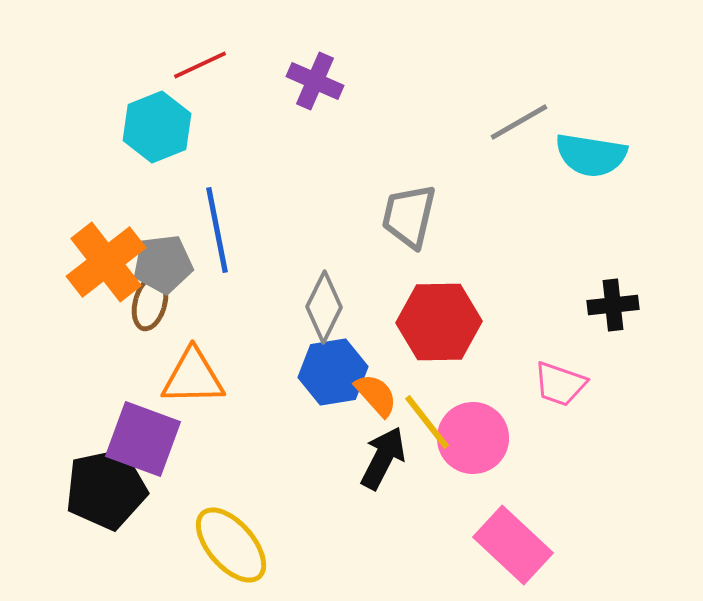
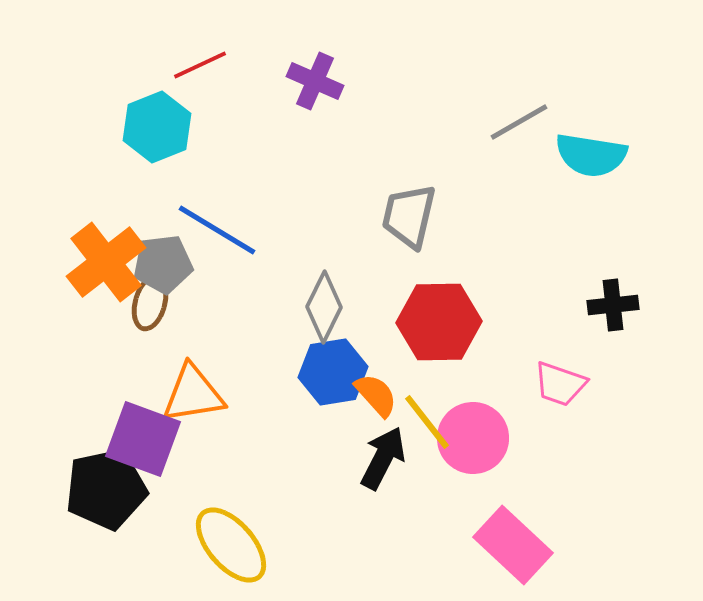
blue line: rotated 48 degrees counterclockwise
orange triangle: moved 17 px down; rotated 8 degrees counterclockwise
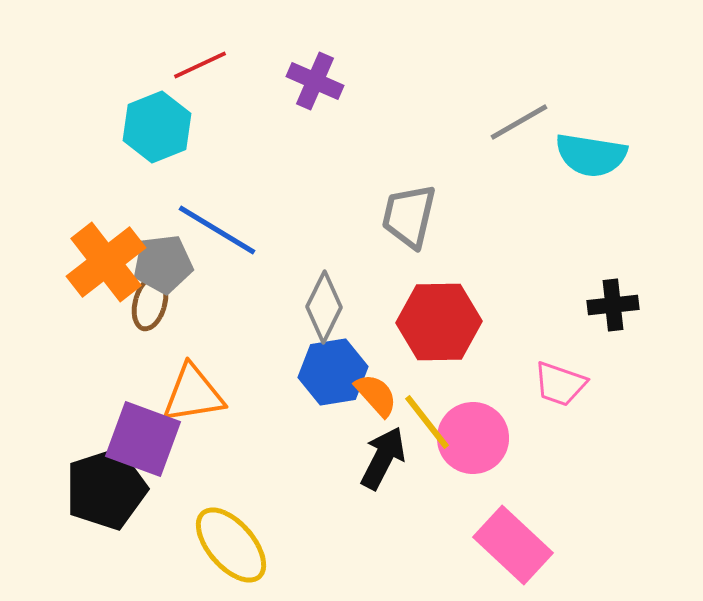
black pentagon: rotated 6 degrees counterclockwise
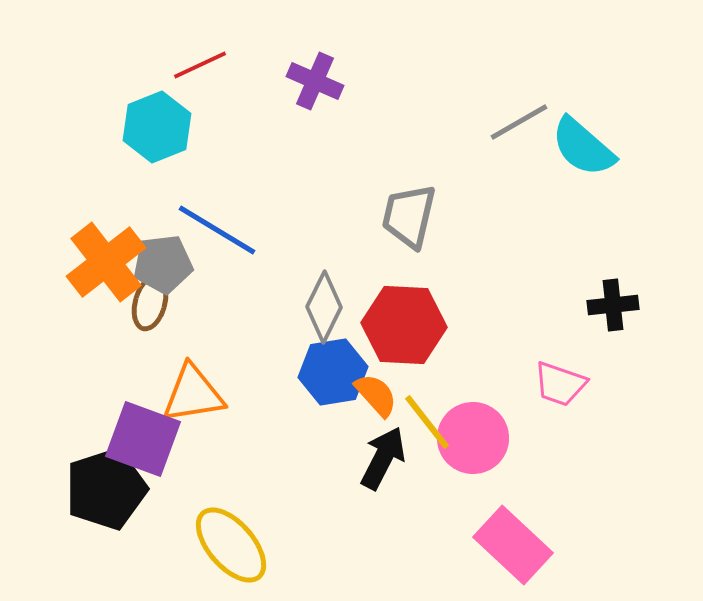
cyan semicircle: moved 8 px left, 8 px up; rotated 32 degrees clockwise
red hexagon: moved 35 px left, 3 px down; rotated 4 degrees clockwise
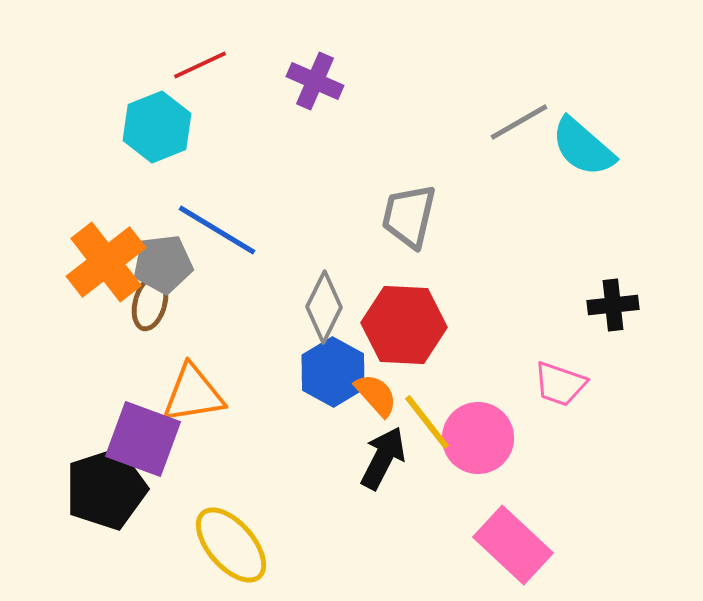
blue hexagon: rotated 22 degrees counterclockwise
pink circle: moved 5 px right
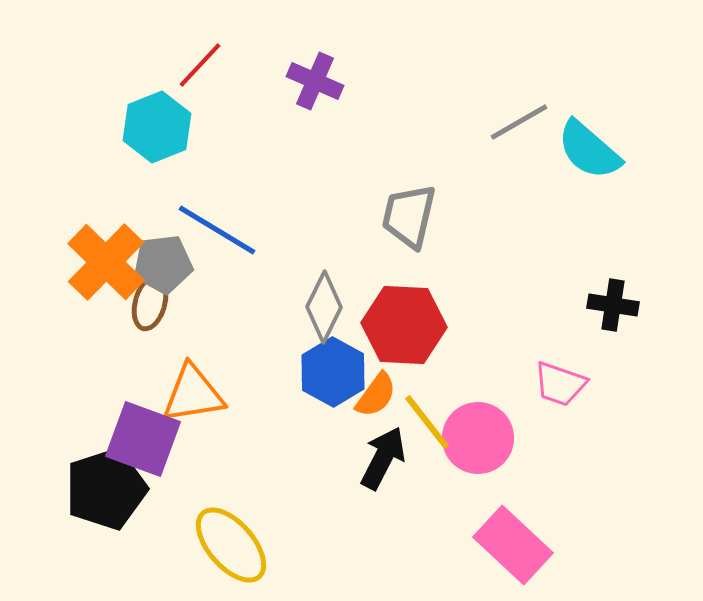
red line: rotated 22 degrees counterclockwise
cyan semicircle: moved 6 px right, 3 px down
orange cross: rotated 8 degrees counterclockwise
black cross: rotated 15 degrees clockwise
orange semicircle: rotated 78 degrees clockwise
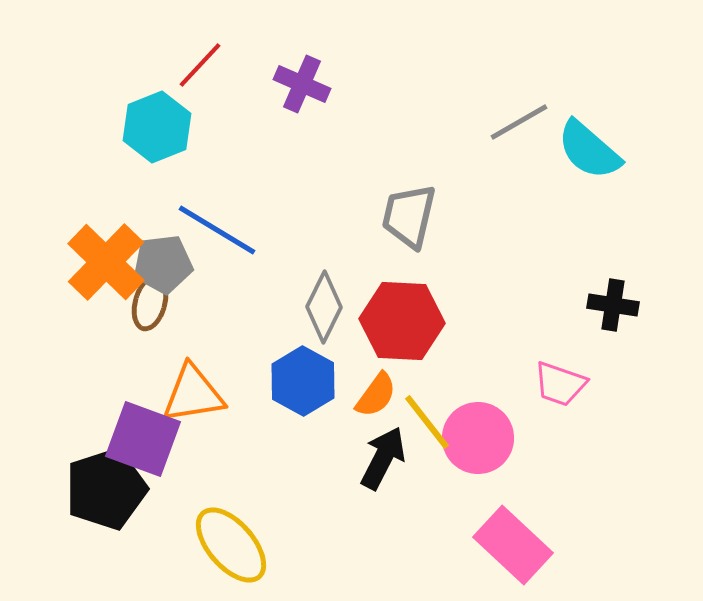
purple cross: moved 13 px left, 3 px down
red hexagon: moved 2 px left, 4 px up
blue hexagon: moved 30 px left, 9 px down
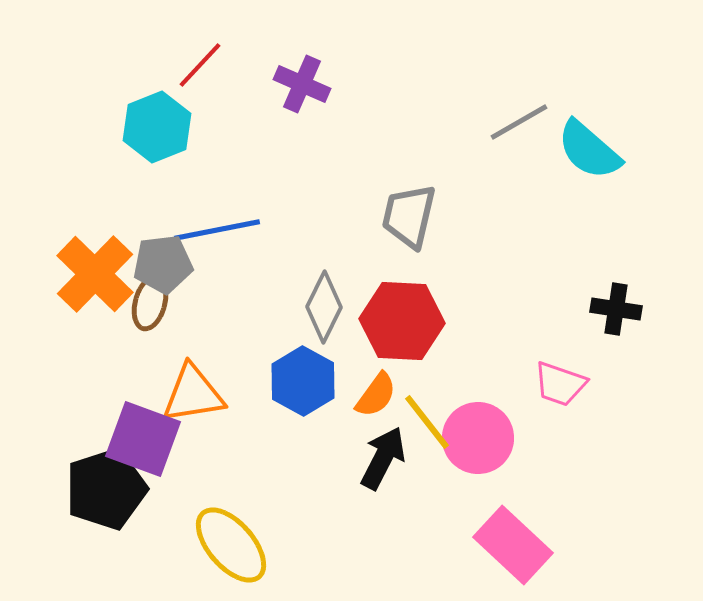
blue line: rotated 42 degrees counterclockwise
orange cross: moved 11 px left, 12 px down
black cross: moved 3 px right, 4 px down
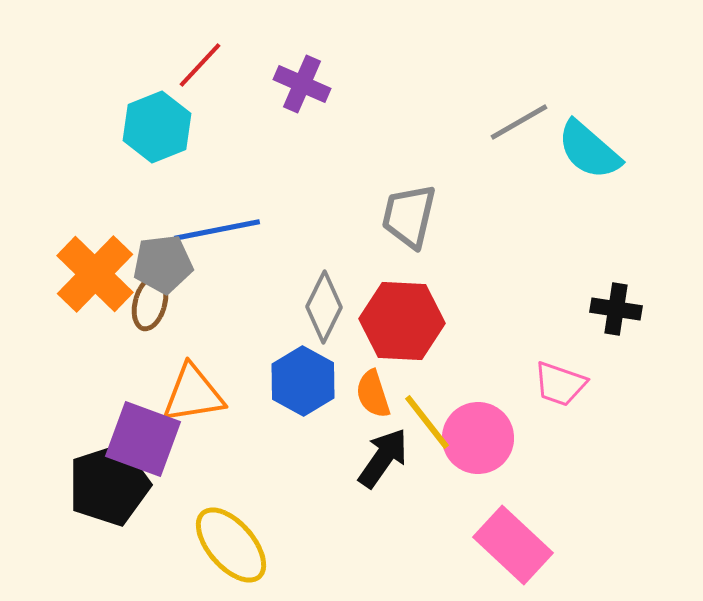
orange semicircle: moved 3 px left, 1 px up; rotated 126 degrees clockwise
black arrow: rotated 8 degrees clockwise
black pentagon: moved 3 px right, 4 px up
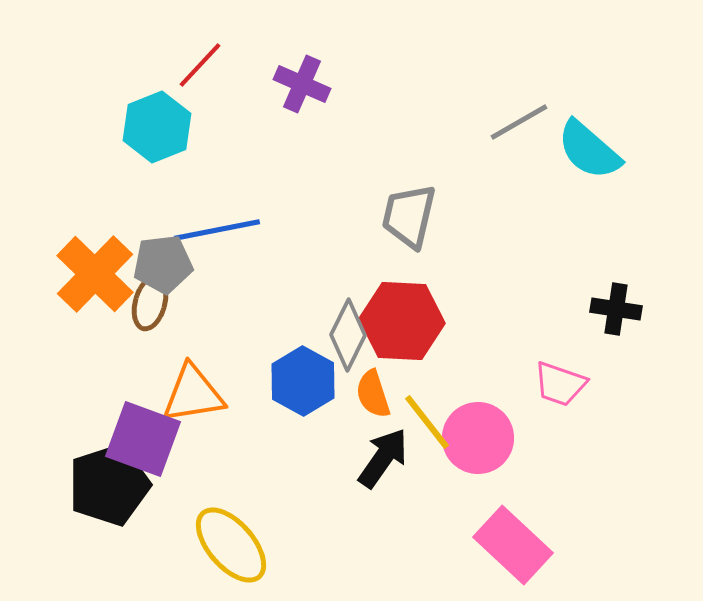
gray diamond: moved 24 px right, 28 px down
